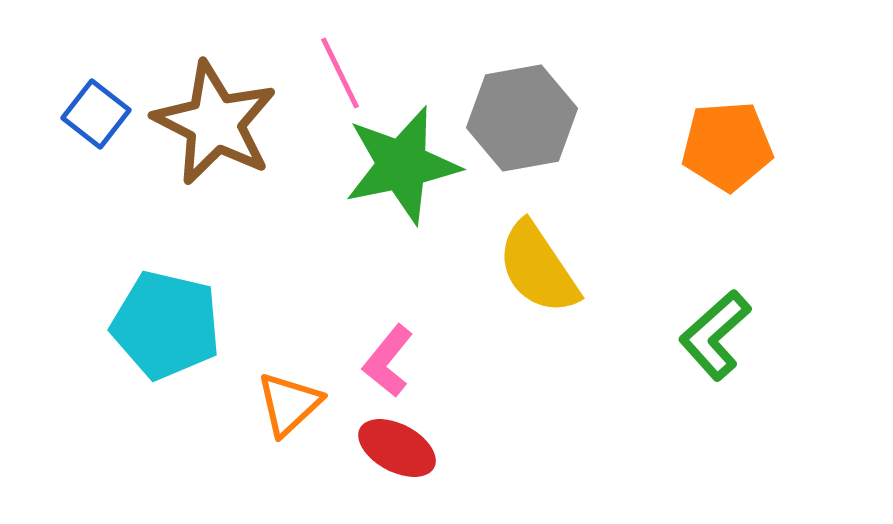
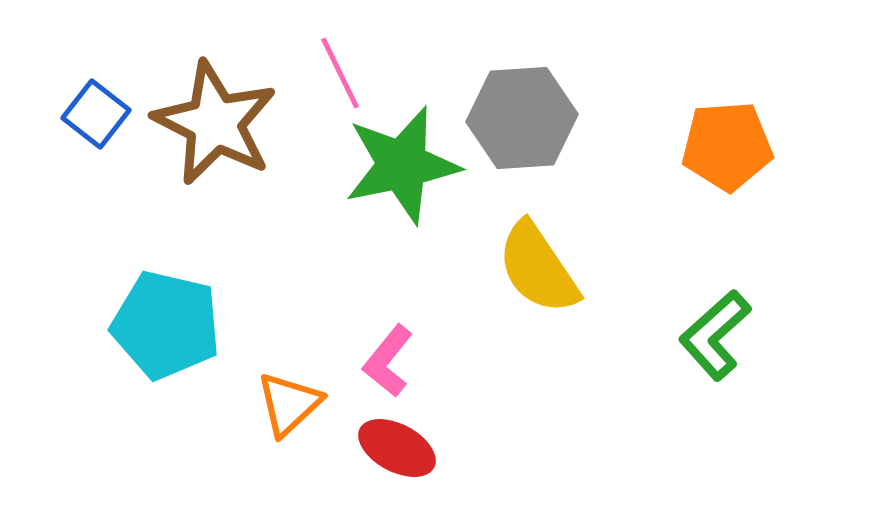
gray hexagon: rotated 6 degrees clockwise
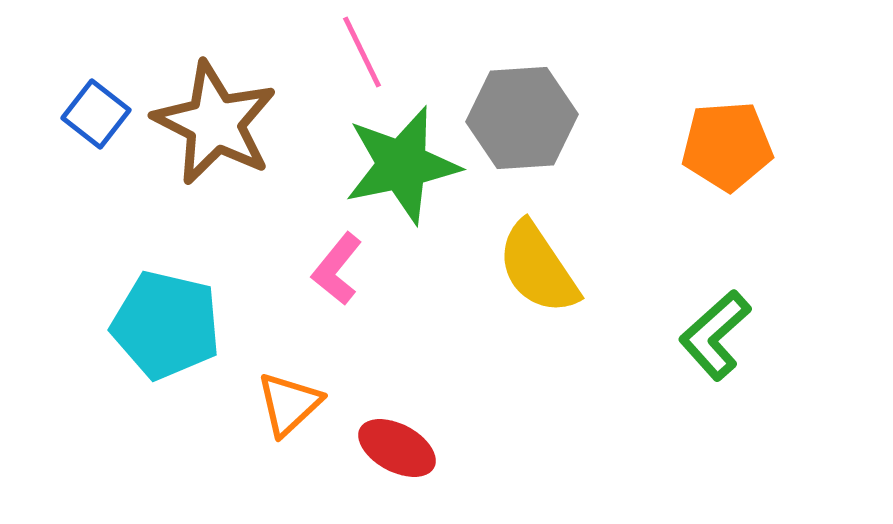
pink line: moved 22 px right, 21 px up
pink L-shape: moved 51 px left, 92 px up
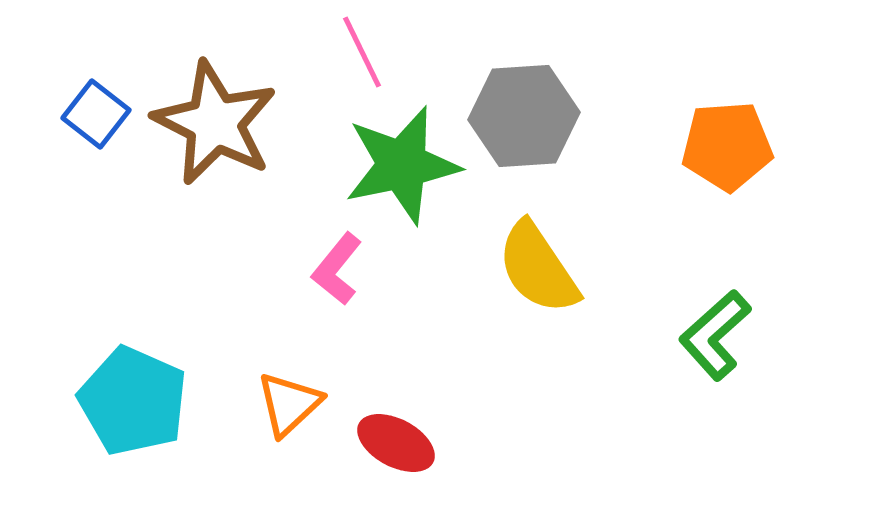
gray hexagon: moved 2 px right, 2 px up
cyan pentagon: moved 33 px left, 76 px down; rotated 11 degrees clockwise
red ellipse: moved 1 px left, 5 px up
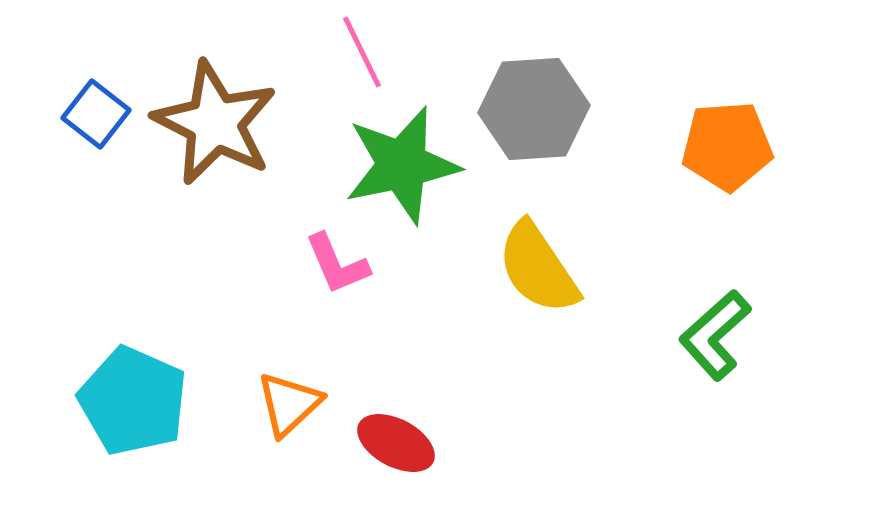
gray hexagon: moved 10 px right, 7 px up
pink L-shape: moved 5 px up; rotated 62 degrees counterclockwise
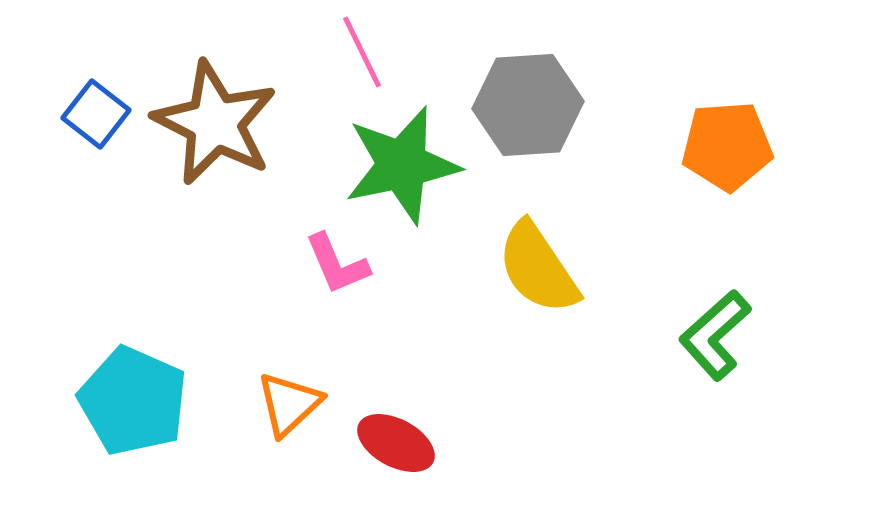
gray hexagon: moved 6 px left, 4 px up
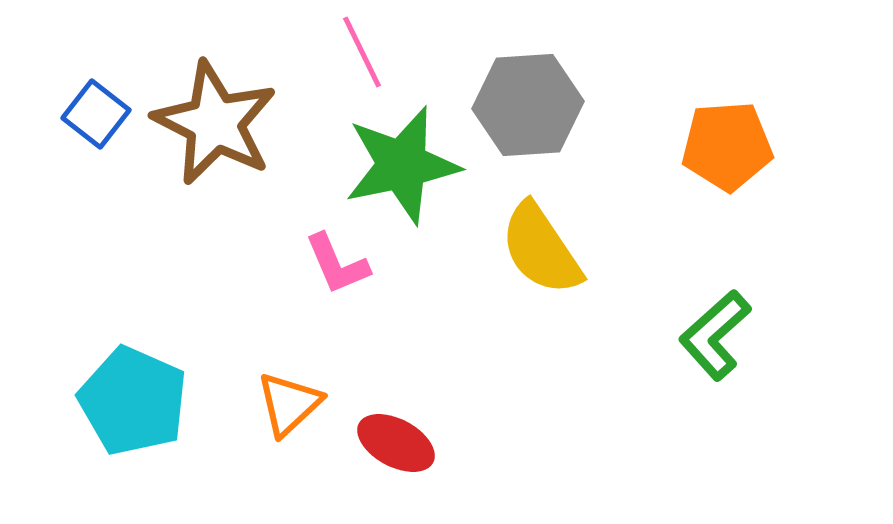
yellow semicircle: moved 3 px right, 19 px up
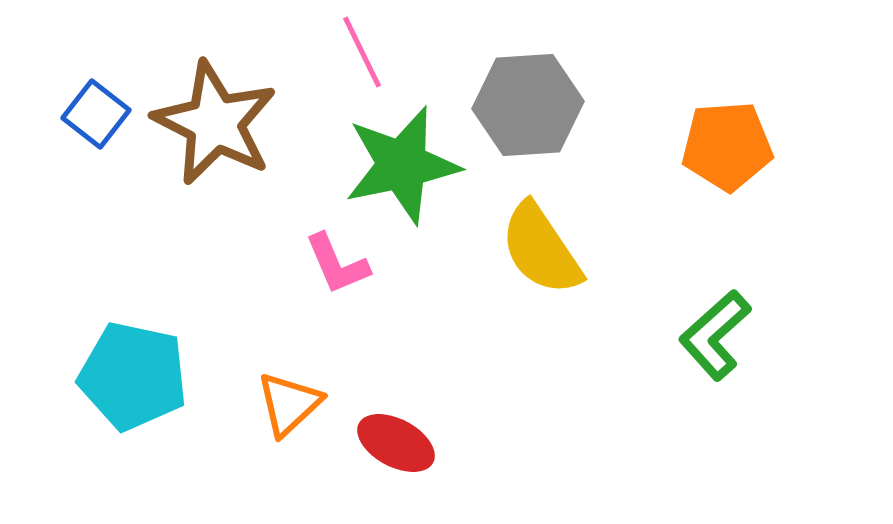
cyan pentagon: moved 25 px up; rotated 12 degrees counterclockwise
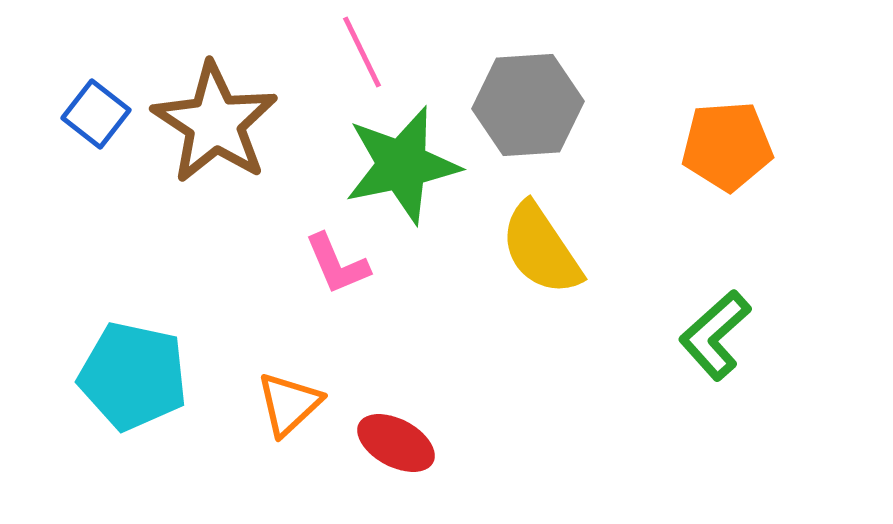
brown star: rotated 6 degrees clockwise
